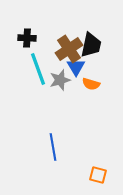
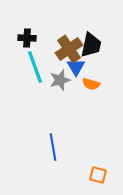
cyan line: moved 3 px left, 2 px up
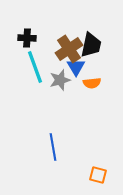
orange semicircle: moved 1 px right, 1 px up; rotated 24 degrees counterclockwise
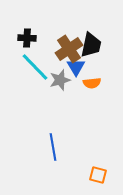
cyan line: rotated 24 degrees counterclockwise
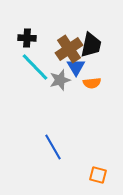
blue line: rotated 20 degrees counterclockwise
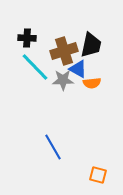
brown cross: moved 5 px left, 2 px down; rotated 16 degrees clockwise
blue triangle: moved 2 px right, 2 px down; rotated 30 degrees counterclockwise
gray star: moved 3 px right; rotated 15 degrees clockwise
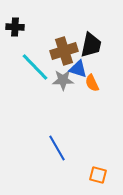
black cross: moved 12 px left, 11 px up
blue triangle: rotated 12 degrees counterclockwise
orange semicircle: rotated 72 degrees clockwise
blue line: moved 4 px right, 1 px down
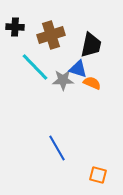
brown cross: moved 13 px left, 16 px up
orange semicircle: rotated 138 degrees clockwise
